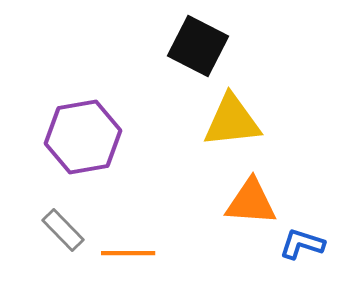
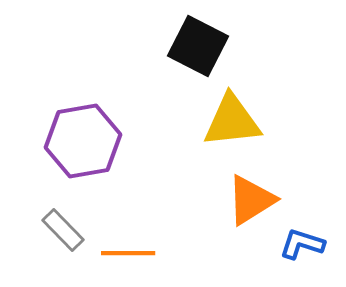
purple hexagon: moved 4 px down
orange triangle: moved 2 px up; rotated 36 degrees counterclockwise
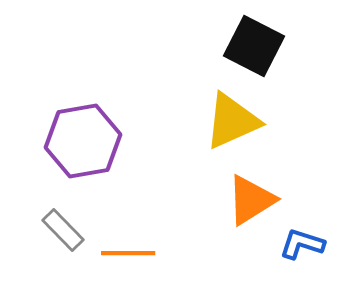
black square: moved 56 px right
yellow triangle: rotated 18 degrees counterclockwise
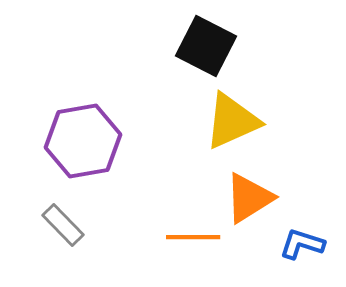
black square: moved 48 px left
orange triangle: moved 2 px left, 2 px up
gray rectangle: moved 5 px up
orange line: moved 65 px right, 16 px up
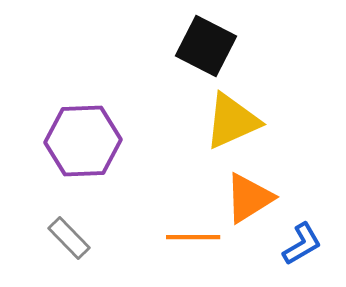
purple hexagon: rotated 8 degrees clockwise
gray rectangle: moved 6 px right, 13 px down
blue L-shape: rotated 132 degrees clockwise
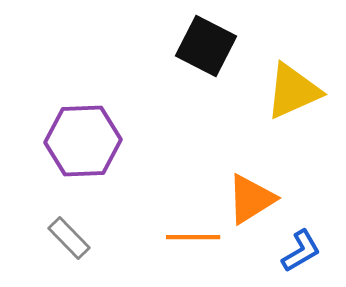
yellow triangle: moved 61 px right, 30 px up
orange triangle: moved 2 px right, 1 px down
blue L-shape: moved 1 px left, 7 px down
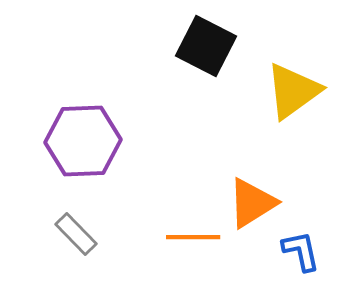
yellow triangle: rotated 12 degrees counterclockwise
orange triangle: moved 1 px right, 4 px down
gray rectangle: moved 7 px right, 4 px up
blue L-shape: rotated 72 degrees counterclockwise
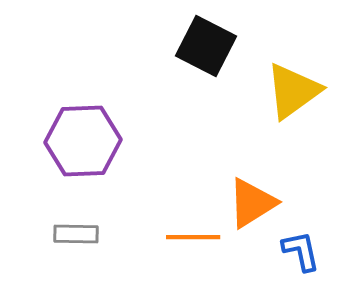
gray rectangle: rotated 45 degrees counterclockwise
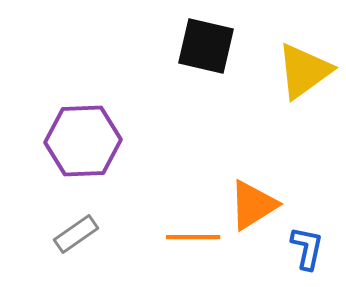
black square: rotated 14 degrees counterclockwise
yellow triangle: moved 11 px right, 20 px up
orange triangle: moved 1 px right, 2 px down
gray rectangle: rotated 36 degrees counterclockwise
blue L-shape: moved 6 px right, 3 px up; rotated 24 degrees clockwise
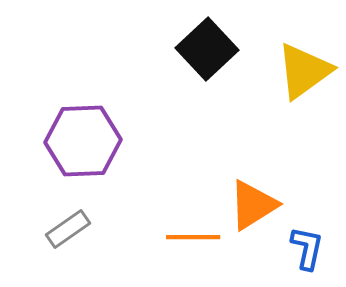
black square: moved 1 px right, 3 px down; rotated 34 degrees clockwise
gray rectangle: moved 8 px left, 5 px up
